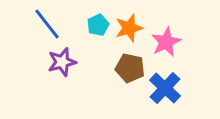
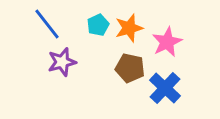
pink star: moved 1 px right
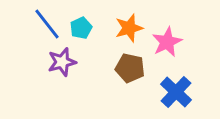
cyan pentagon: moved 17 px left, 3 px down
blue cross: moved 11 px right, 4 px down
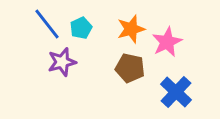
orange star: moved 2 px right, 1 px down
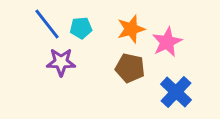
cyan pentagon: rotated 20 degrees clockwise
purple star: moved 1 px left; rotated 16 degrees clockwise
